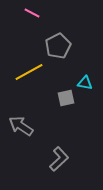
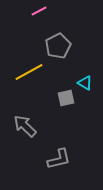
pink line: moved 7 px right, 2 px up; rotated 56 degrees counterclockwise
cyan triangle: rotated 21 degrees clockwise
gray arrow: moved 4 px right; rotated 10 degrees clockwise
gray L-shape: rotated 30 degrees clockwise
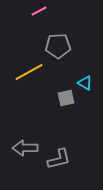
gray pentagon: rotated 25 degrees clockwise
gray arrow: moved 22 px down; rotated 45 degrees counterclockwise
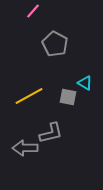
pink line: moved 6 px left; rotated 21 degrees counterclockwise
gray pentagon: moved 3 px left, 2 px up; rotated 30 degrees clockwise
yellow line: moved 24 px down
gray square: moved 2 px right, 1 px up; rotated 24 degrees clockwise
gray L-shape: moved 8 px left, 26 px up
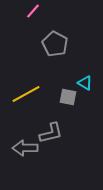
yellow line: moved 3 px left, 2 px up
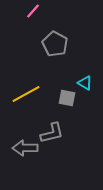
gray square: moved 1 px left, 1 px down
gray L-shape: moved 1 px right
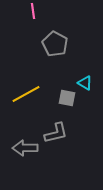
pink line: rotated 49 degrees counterclockwise
gray L-shape: moved 4 px right
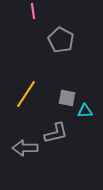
gray pentagon: moved 6 px right, 4 px up
cyan triangle: moved 28 px down; rotated 35 degrees counterclockwise
yellow line: rotated 28 degrees counterclockwise
